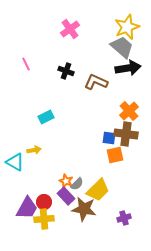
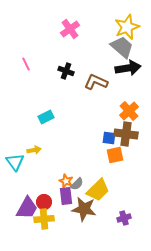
cyan triangle: rotated 24 degrees clockwise
purple rectangle: rotated 36 degrees clockwise
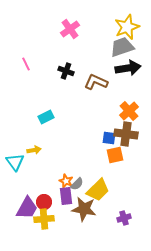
gray trapezoid: rotated 60 degrees counterclockwise
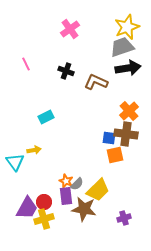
yellow cross: rotated 12 degrees counterclockwise
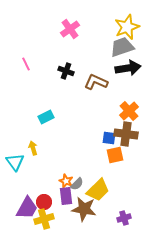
yellow arrow: moved 1 px left, 2 px up; rotated 96 degrees counterclockwise
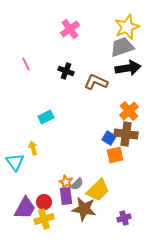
blue square: rotated 24 degrees clockwise
orange star: moved 1 px down
purple trapezoid: moved 2 px left
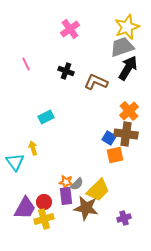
black arrow: rotated 50 degrees counterclockwise
orange star: rotated 16 degrees counterclockwise
brown star: moved 2 px right, 1 px up
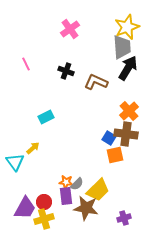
gray trapezoid: rotated 105 degrees clockwise
yellow arrow: rotated 64 degrees clockwise
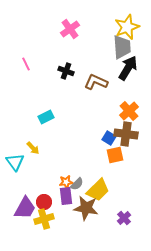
yellow arrow: rotated 88 degrees clockwise
orange star: rotated 16 degrees counterclockwise
purple cross: rotated 24 degrees counterclockwise
